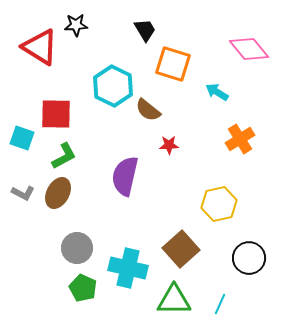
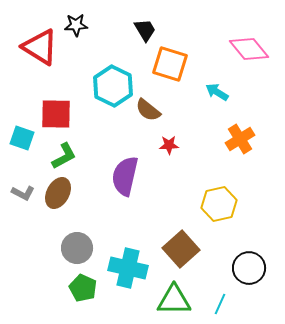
orange square: moved 3 px left
black circle: moved 10 px down
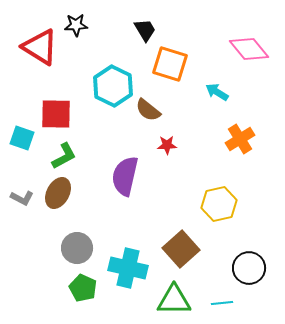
red star: moved 2 px left
gray L-shape: moved 1 px left, 5 px down
cyan line: moved 2 px right, 1 px up; rotated 60 degrees clockwise
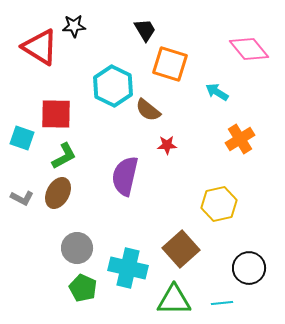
black star: moved 2 px left, 1 px down
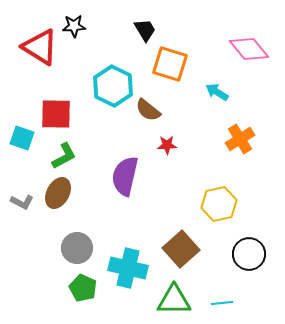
gray L-shape: moved 4 px down
black circle: moved 14 px up
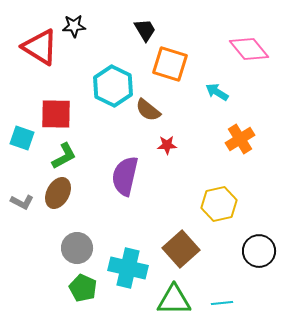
black circle: moved 10 px right, 3 px up
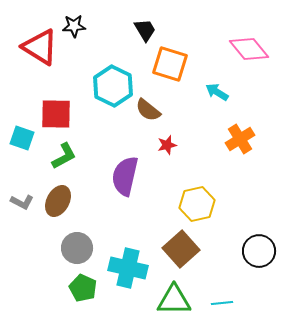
red star: rotated 12 degrees counterclockwise
brown ellipse: moved 8 px down
yellow hexagon: moved 22 px left
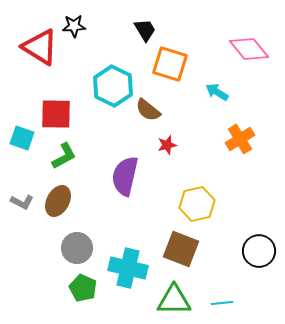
brown square: rotated 27 degrees counterclockwise
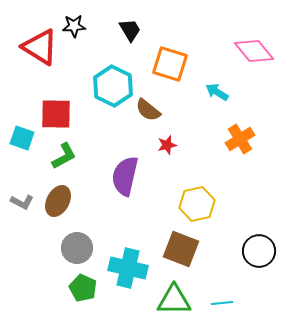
black trapezoid: moved 15 px left
pink diamond: moved 5 px right, 2 px down
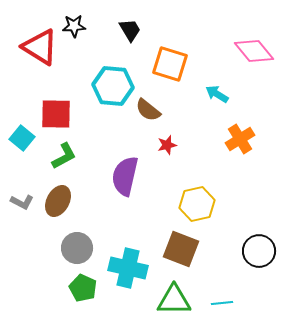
cyan hexagon: rotated 21 degrees counterclockwise
cyan arrow: moved 2 px down
cyan square: rotated 20 degrees clockwise
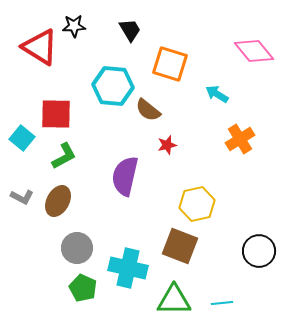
gray L-shape: moved 5 px up
brown square: moved 1 px left, 3 px up
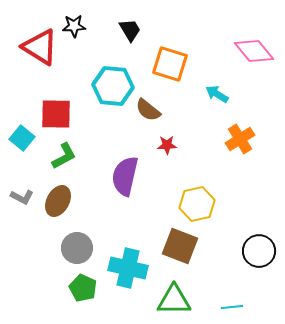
red star: rotated 12 degrees clockwise
cyan line: moved 10 px right, 4 px down
